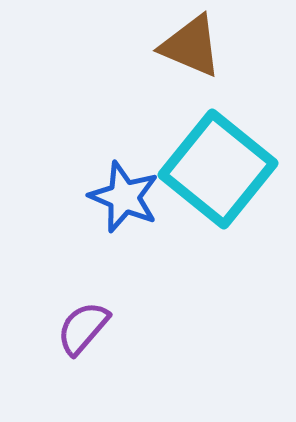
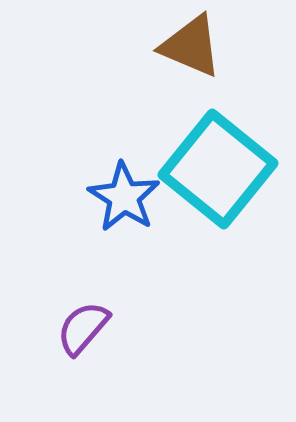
blue star: rotated 10 degrees clockwise
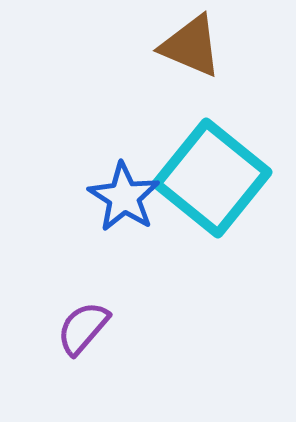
cyan square: moved 6 px left, 9 px down
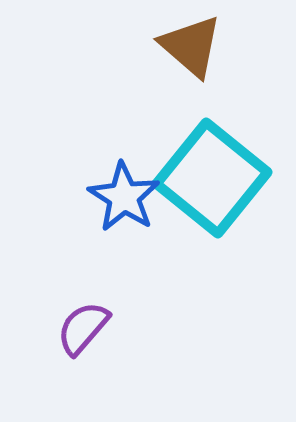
brown triangle: rotated 18 degrees clockwise
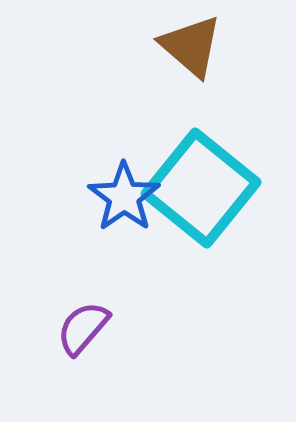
cyan square: moved 11 px left, 10 px down
blue star: rotated 4 degrees clockwise
